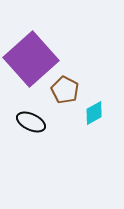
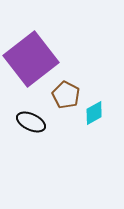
purple square: rotated 4 degrees clockwise
brown pentagon: moved 1 px right, 5 px down
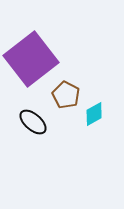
cyan diamond: moved 1 px down
black ellipse: moved 2 px right; rotated 16 degrees clockwise
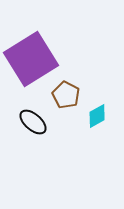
purple square: rotated 6 degrees clockwise
cyan diamond: moved 3 px right, 2 px down
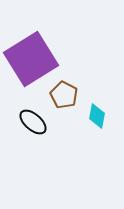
brown pentagon: moved 2 px left
cyan diamond: rotated 50 degrees counterclockwise
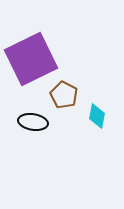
purple square: rotated 6 degrees clockwise
black ellipse: rotated 32 degrees counterclockwise
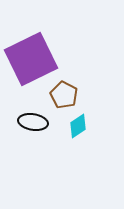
cyan diamond: moved 19 px left, 10 px down; rotated 45 degrees clockwise
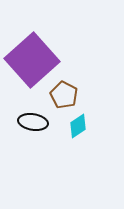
purple square: moved 1 px right, 1 px down; rotated 16 degrees counterclockwise
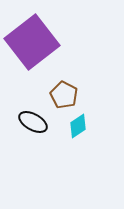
purple square: moved 18 px up; rotated 4 degrees clockwise
black ellipse: rotated 20 degrees clockwise
